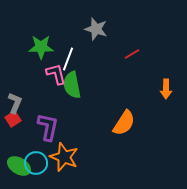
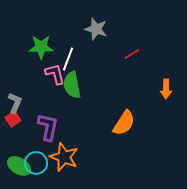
pink L-shape: moved 1 px left
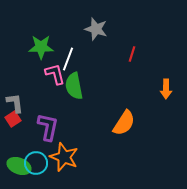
red line: rotated 42 degrees counterclockwise
green semicircle: moved 2 px right, 1 px down
gray L-shape: rotated 30 degrees counterclockwise
green ellipse: rotated 10 degrees counterclockwise
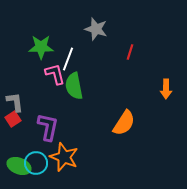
red line: moved 2 px left, 2 px up
gray L-shape: moved 1 px up
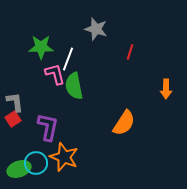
green ellipse: moved 3 px down; rotated 40 degrees counterclockwise
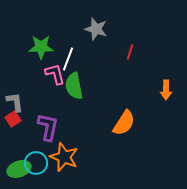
orange arrow: moved 1 px down
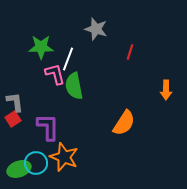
purple L-shape: rotated 12 degrees counterclockwise
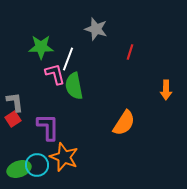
cyan circle: moved 1 px right, 2 px down
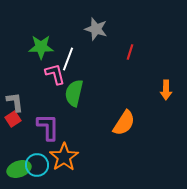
green semicircle: moved 7 px down; rotated 24 degrees clockwise
orange star: rotated 16 degrees clockwise
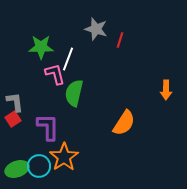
red line: moved 10 px left, 12 px up
cyan circle: moved 2 px right, 1 px down
green ellipse: moved 2 px left
